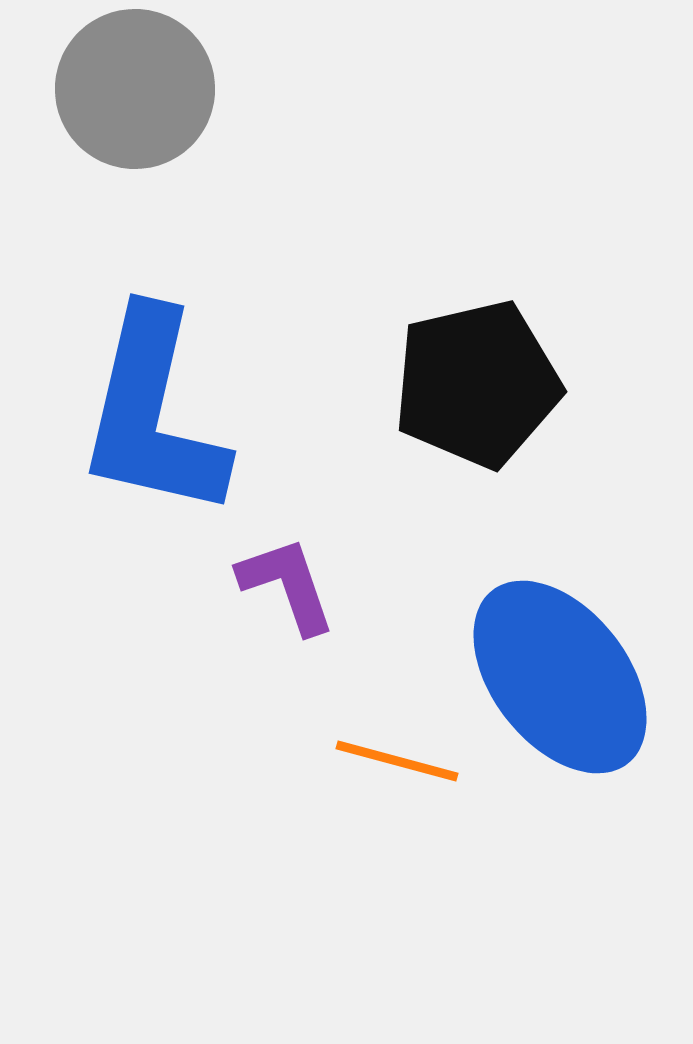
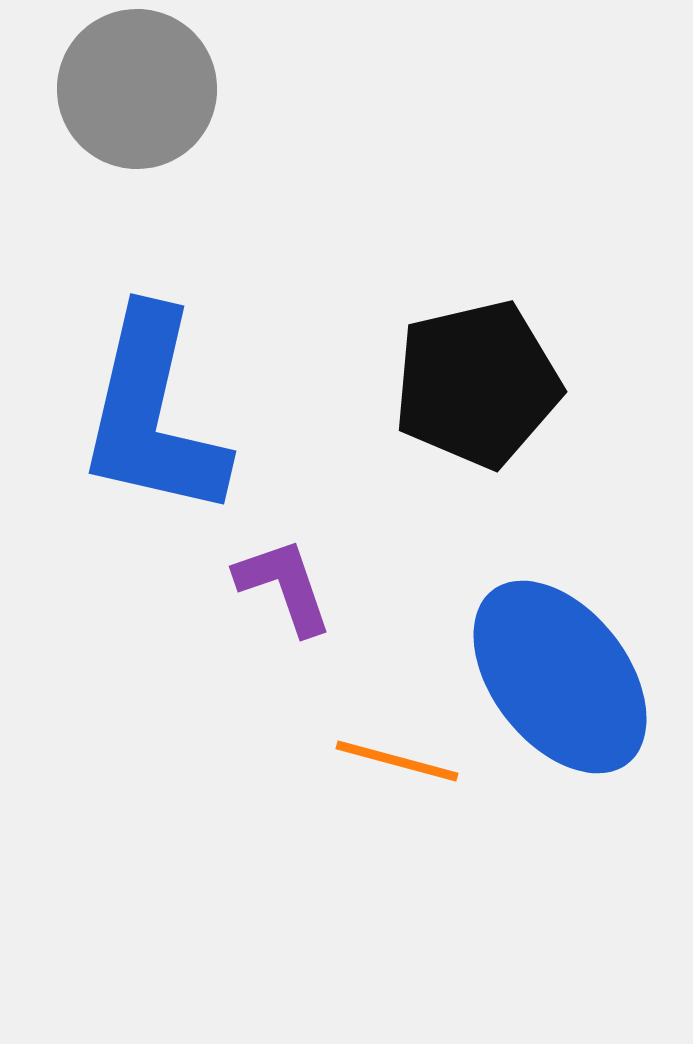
gray circle: moved 2 px right
purple L-shape: moved 3 px left, 1 px down
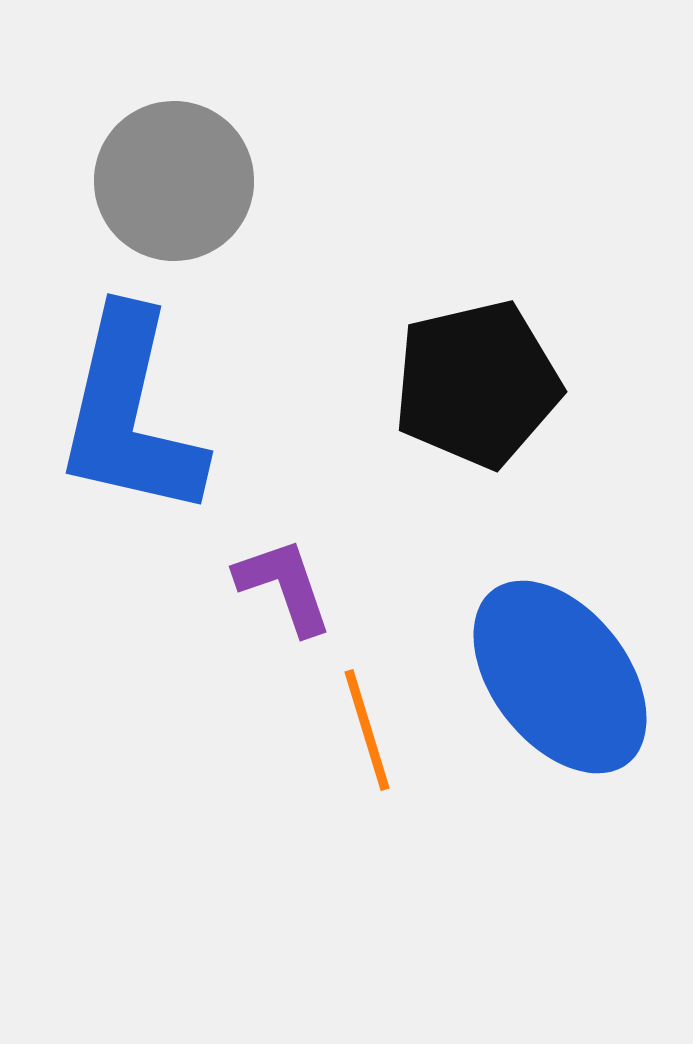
gray circle: moved 37 px right, 92 px down
blue L-shape: moved 23 px left
orange line: moved 30 px left, 31 px up; rotated 58 degrees clockwise
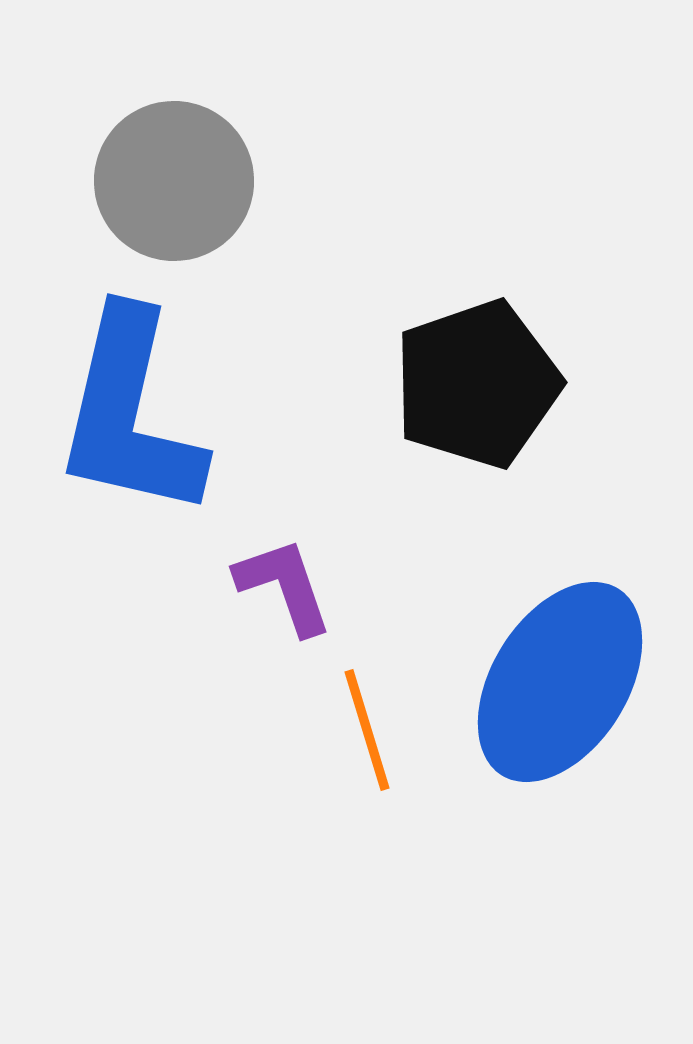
black pentagon: rotated 6 degrees counterclockwise
blue ellipse: moved 5 px down; rotated 70 degrees clockwise
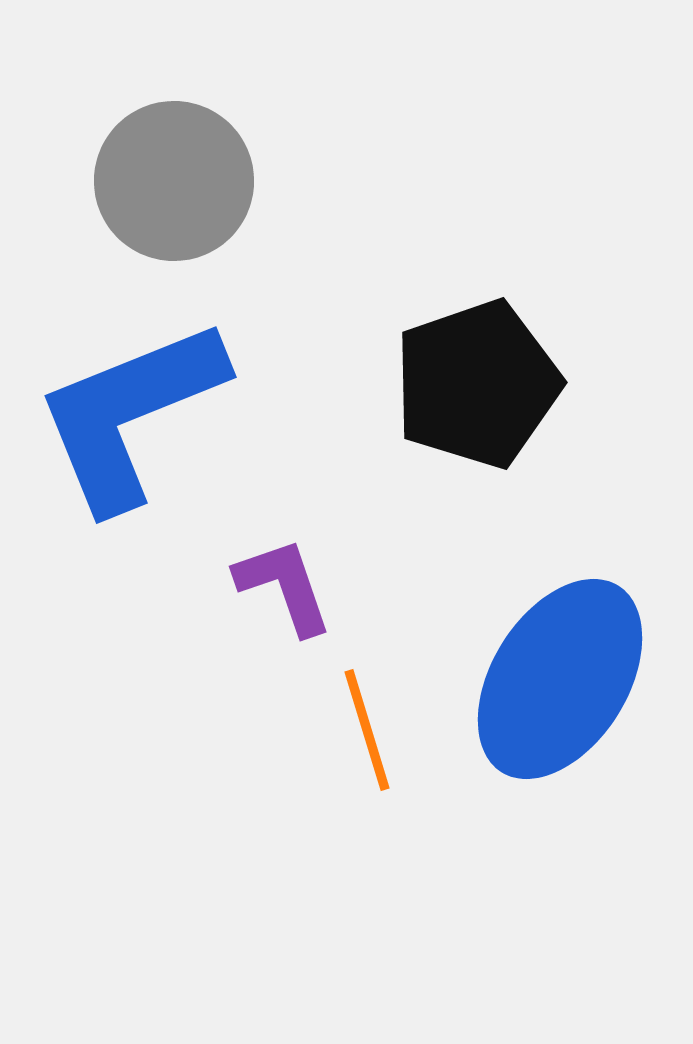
blue L-shape: rotated 55 degrees clockwise
blue ellipse: moved 3 px up
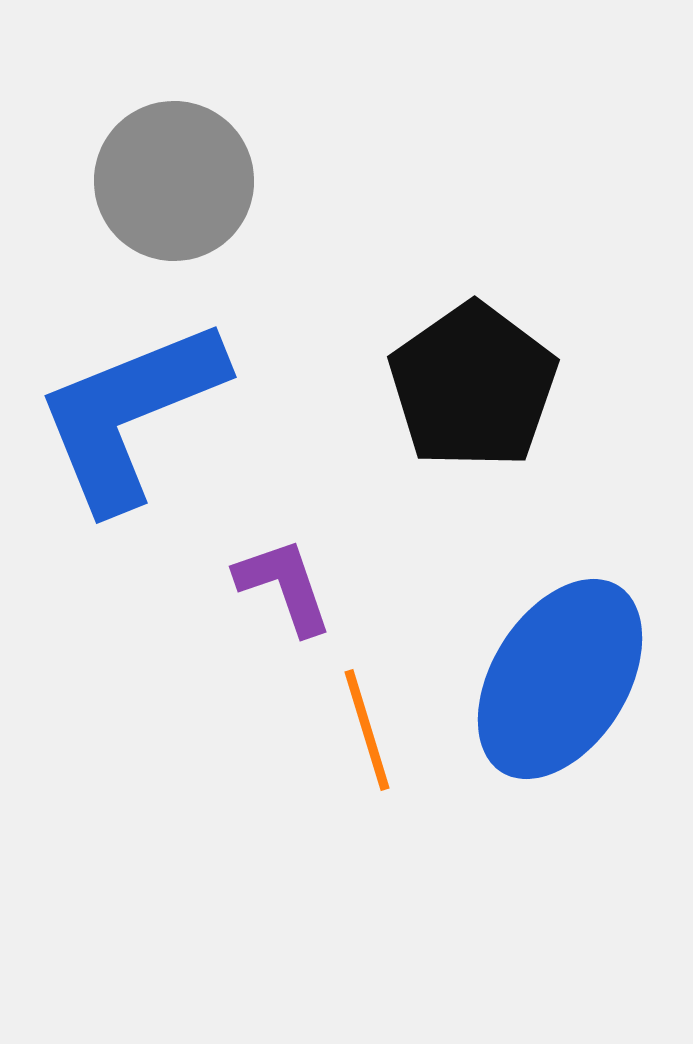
black pentagon: moved 4 px left, 2 px down; rotated 16 degrees counterclockwise
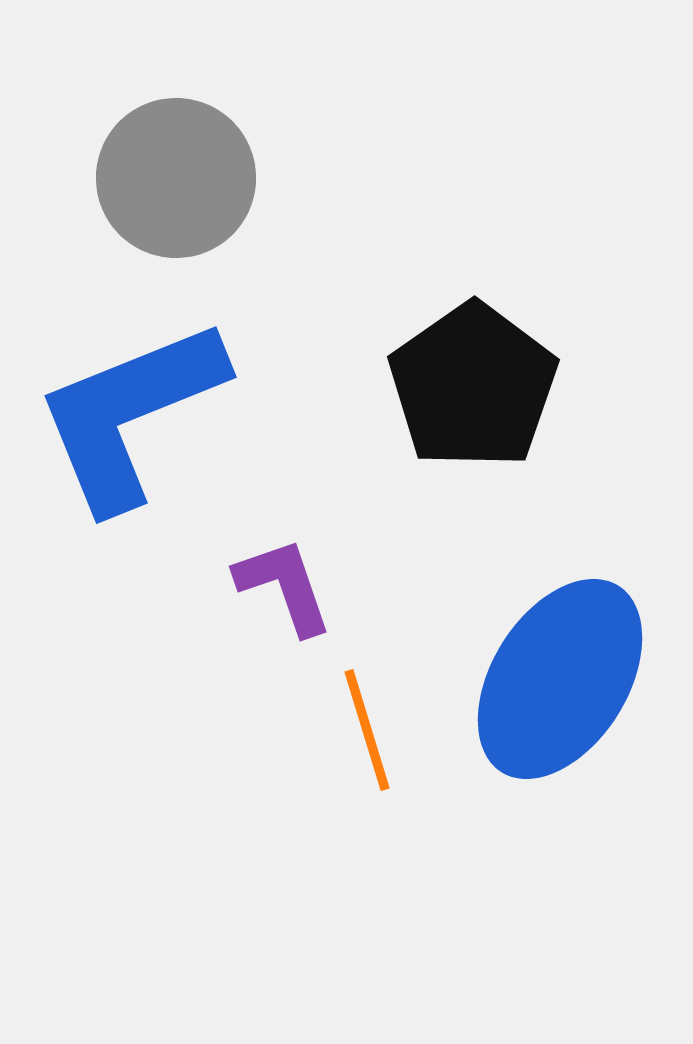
gray circle: moved 2 px right, 3 px up
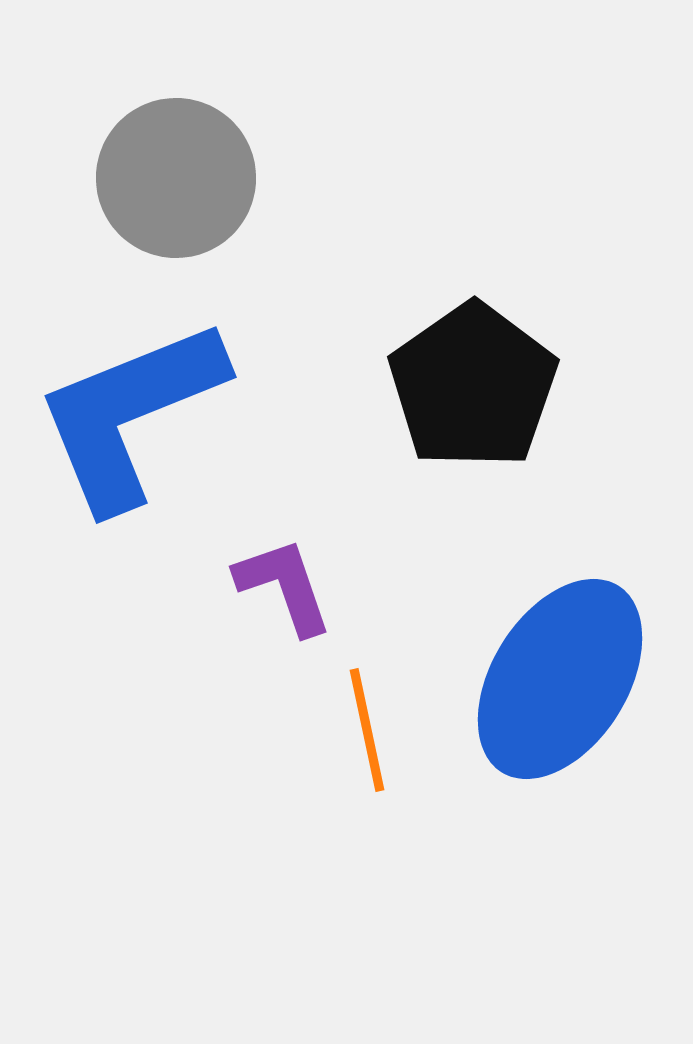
orange line: rotated 5 degrees clockwise
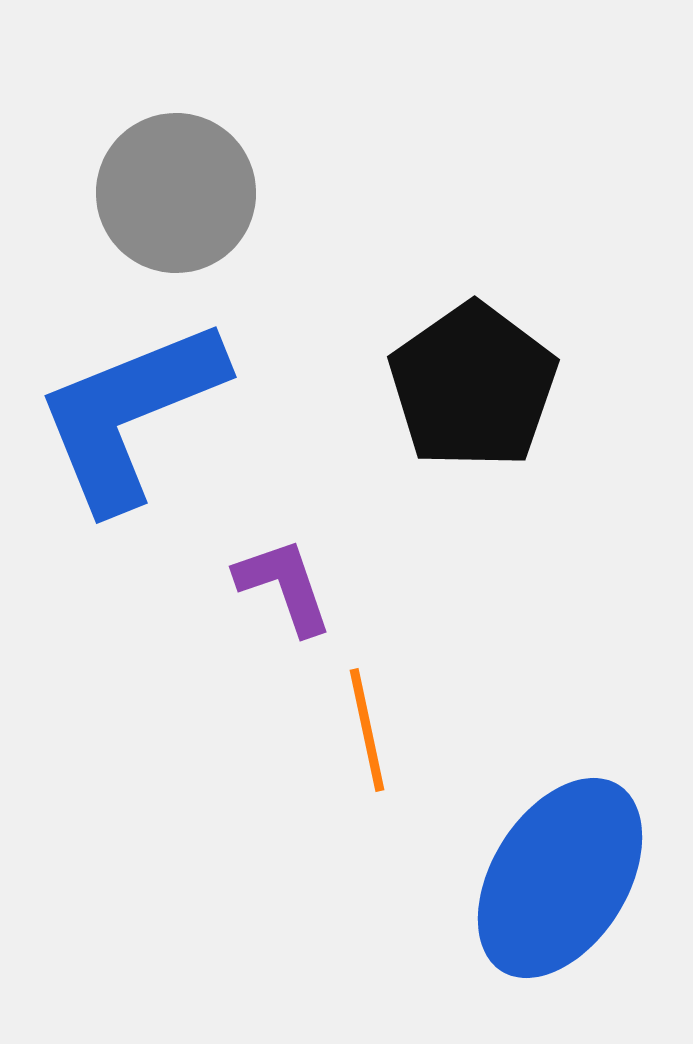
gray circle: moved 15 px down
blue ellipse: moved 199 px down
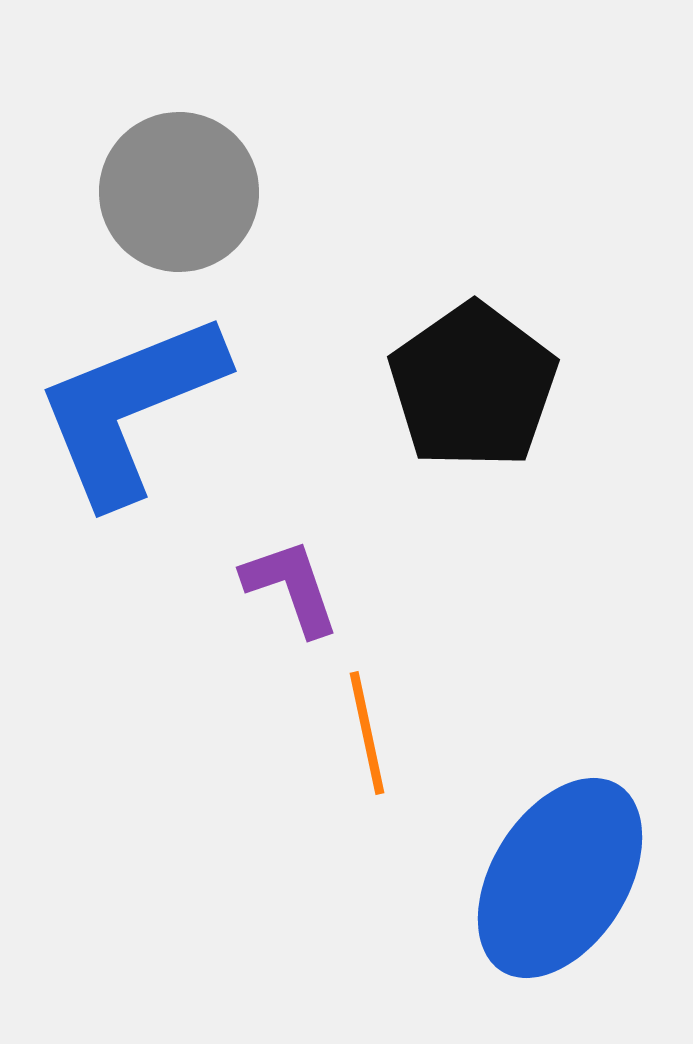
gray circle: moved 3 px right, 1 px up
blue L-shape: moved 6 px up
purple L-shape: moved 7 px right, 1 px down
orange line: moved 3 px down
